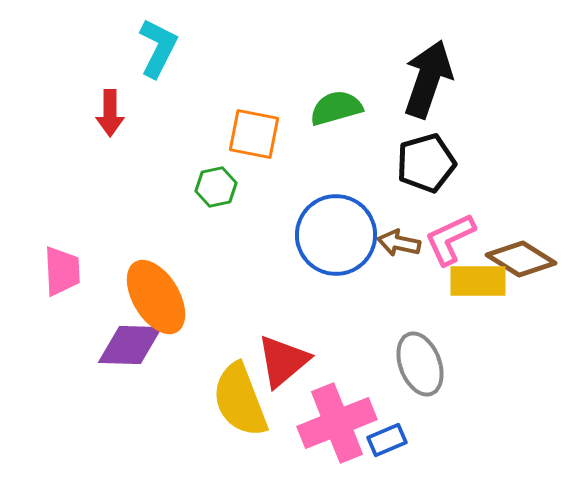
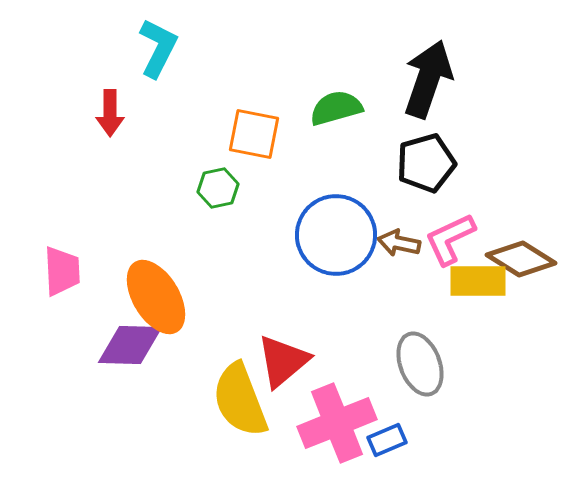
green hexagon: moved 2 px right, 1 px down
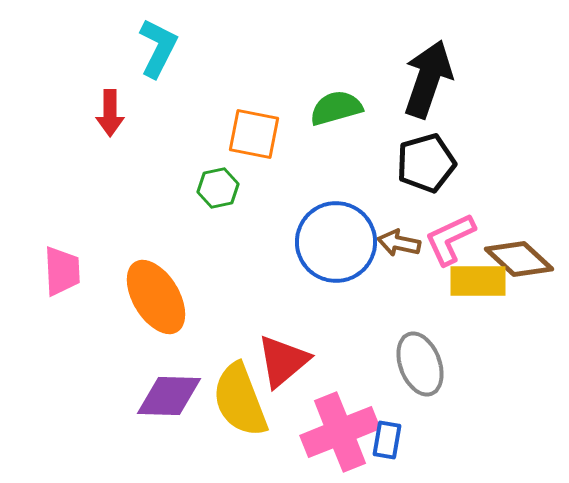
blue circle: moved 7 px down
brown diamond: moved 2 px left; rotated 10 degrees clockwise
purple diamond: moved 39 px right, 51 px down
pink cross: moved 3 px right, 9 px down
blue rectangle: rotated 57 degrees counterclockwise
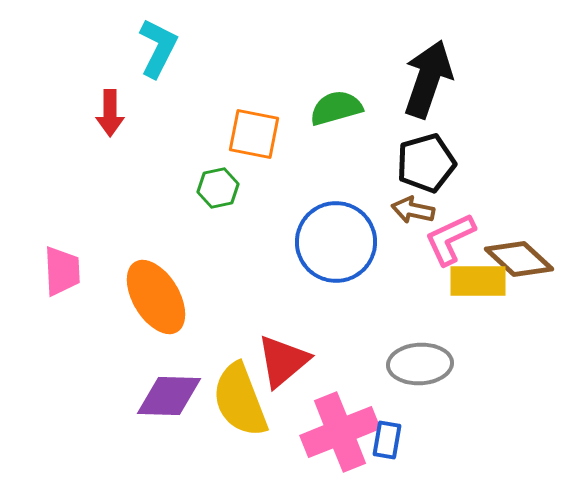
brown arrow: moved 14 px right, 33 px up
gray ellipse: rotated 72 degrees counterclockwise
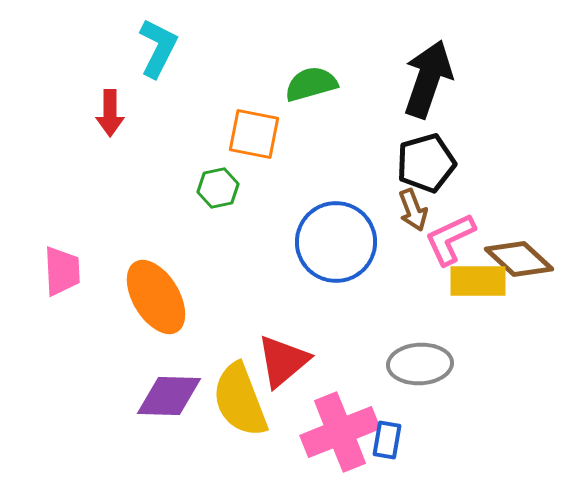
green semicircle: moved 25 px left, 24 px up
brown arrow: rotated 123 degrees counterclockwise
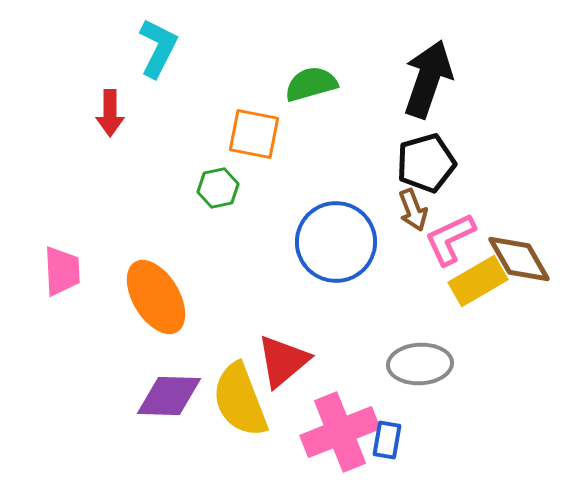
brown diamond: rotated 18 degrees clockwise
yellow rectangle: rotated 30 degrees counterclockwise
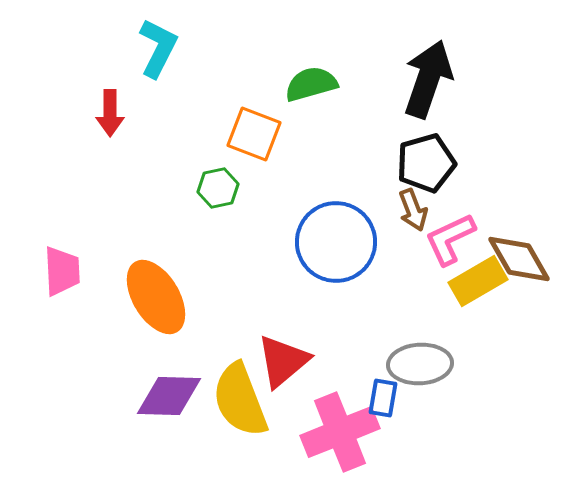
orange square: rotated 10 degrees clockwise
blue rectangle: moved 4 px left, 42 px up
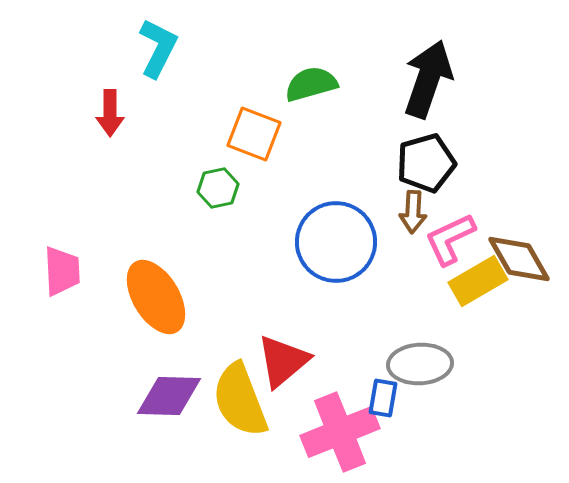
brown arrow: moved 2 px down; rotated 24 degrees clockwise
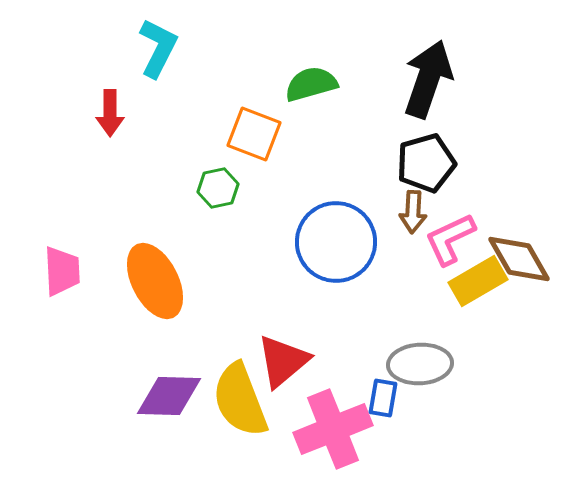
orange ellipse: moved 1 px left, 16 px up; rotated 4 degrees clockwise
pink cross: moved 7 px left, 3 px up
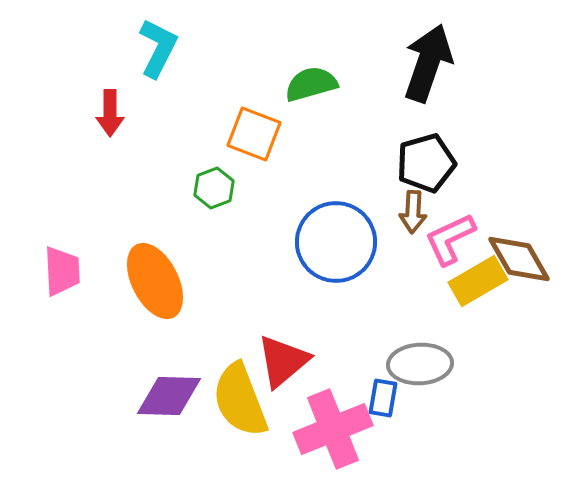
black arrow: moved 16 px up
green hexagon: moved 4 px left; rotated 9 degrees counterclockwise
